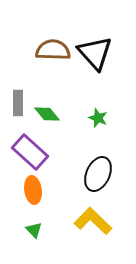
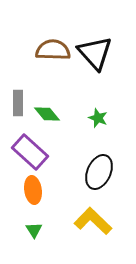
black ellipse: moved 1 px right, 2 px up
green triangle: rotated 12 degrees clockwise
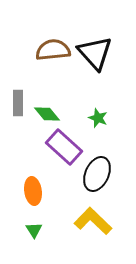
brown semicircle: rotated 8 degrees counterclockwise
purple rectangle: moved 34 px right, 5 px up
black ellipse: moved 2 px left, 2 px down
orange ellipse: moved 1 px down
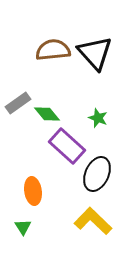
gray rectangle: rotated 55 degrees clockwise
purple rectangle: moved 3 px right, 1 px up
green triangle: moved 11 px left, 3 px up
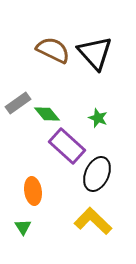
brown semicircle: rotated 32 degrees clockwise
